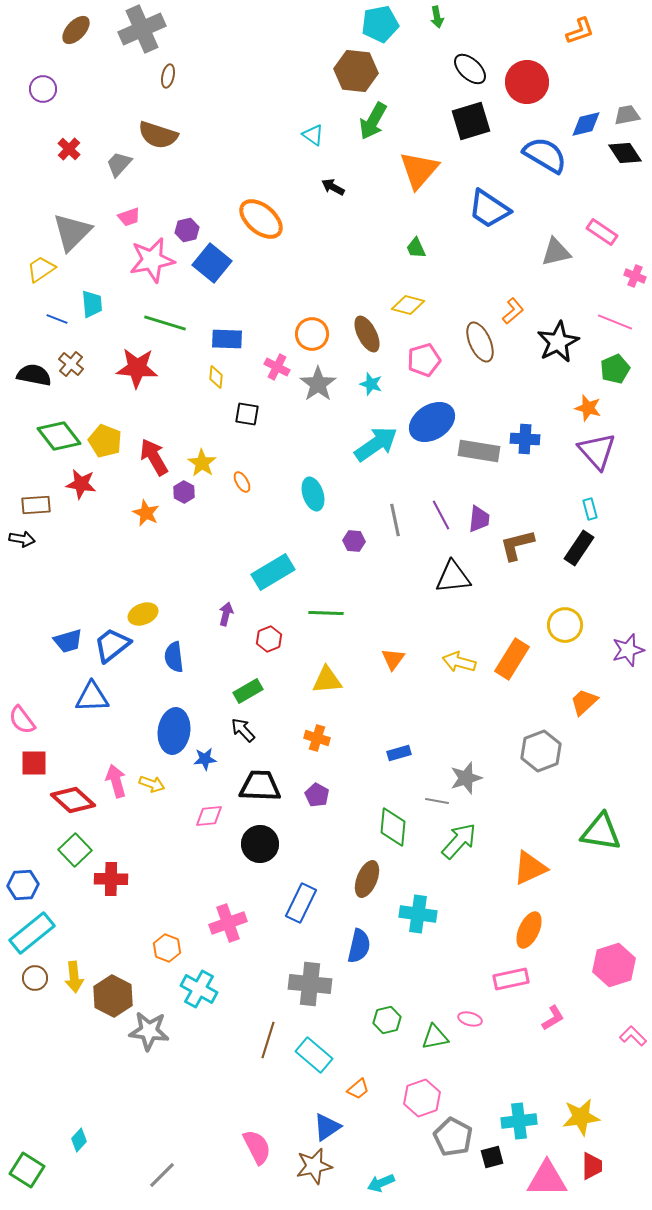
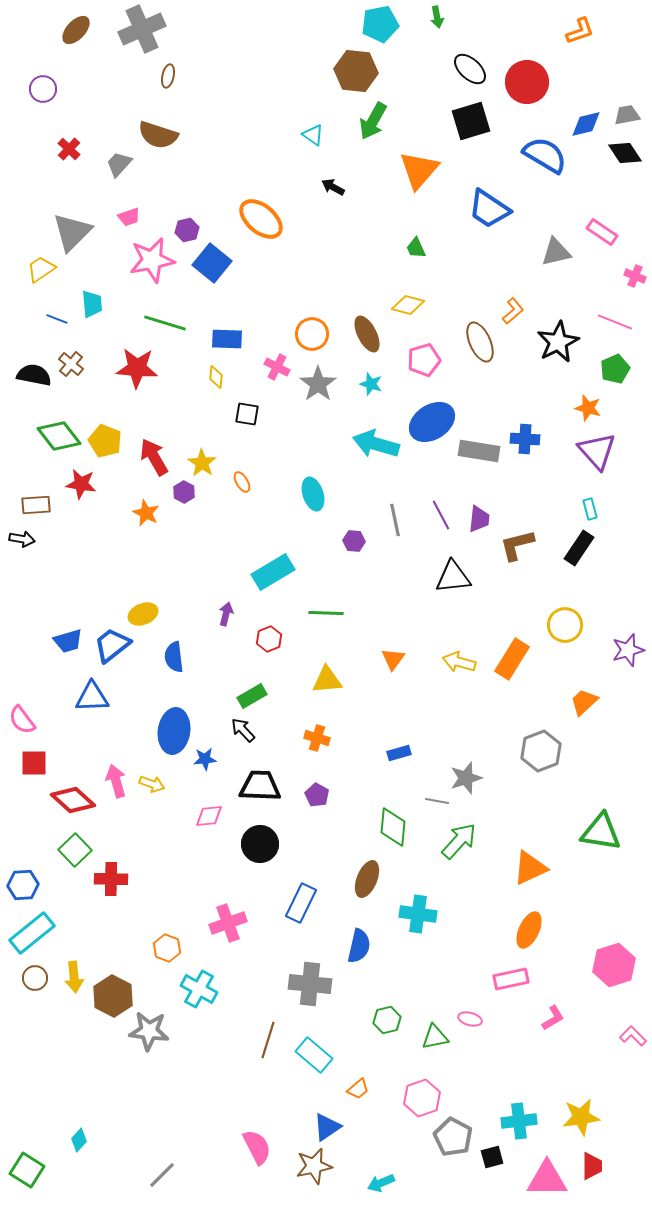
cyan arrow at (376, 444): rotated 129 degrees counterclockwise
green rectangle at (248, 691): moved 4 px right, 5 px down
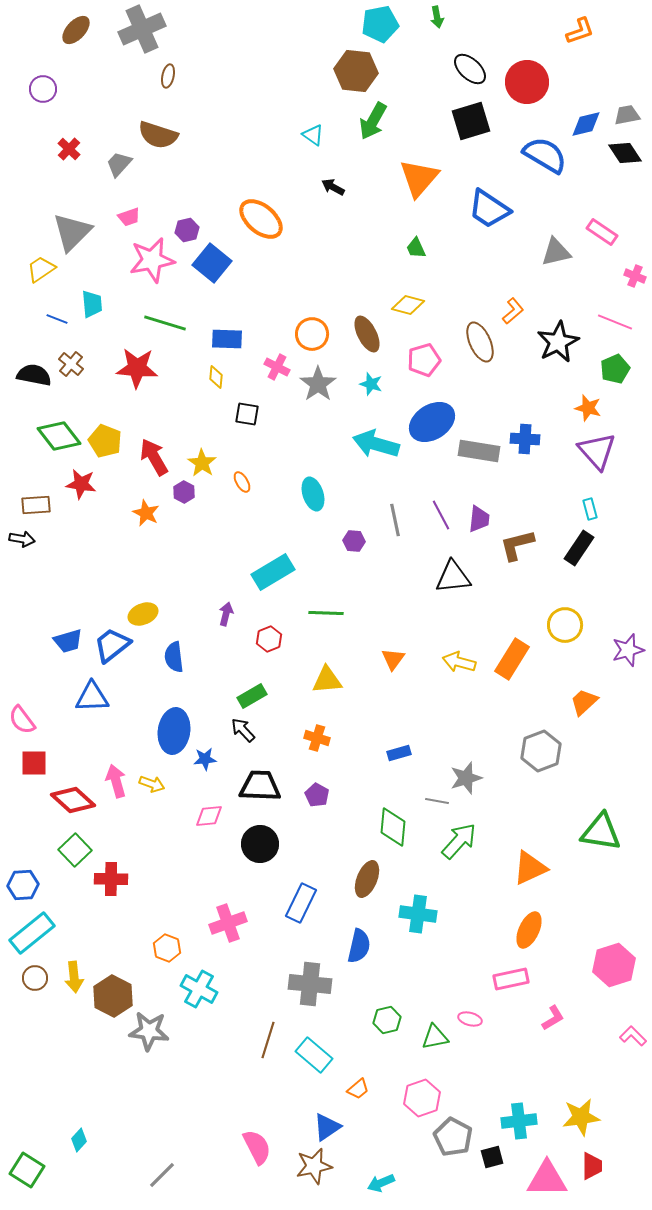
orange triangle at (419, 170): moved 8 px down
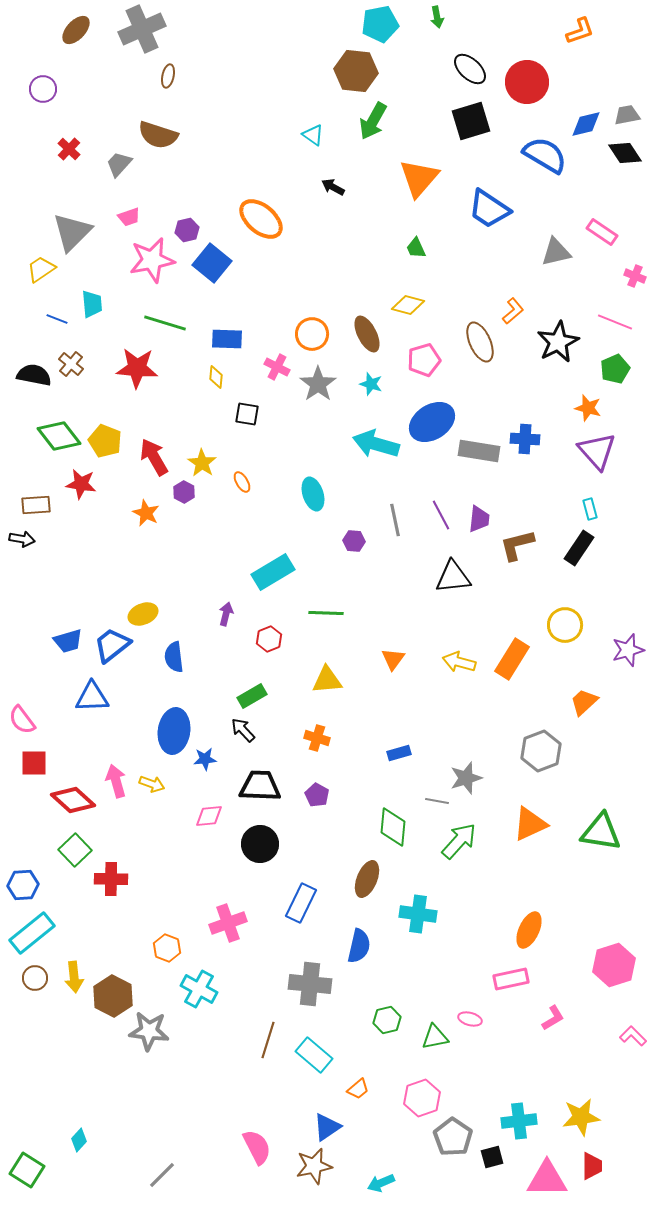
orange triangle at (530, 868): moved 44 px up
gray pentagon at (453, 1137): rotated 6 degrees clockwise
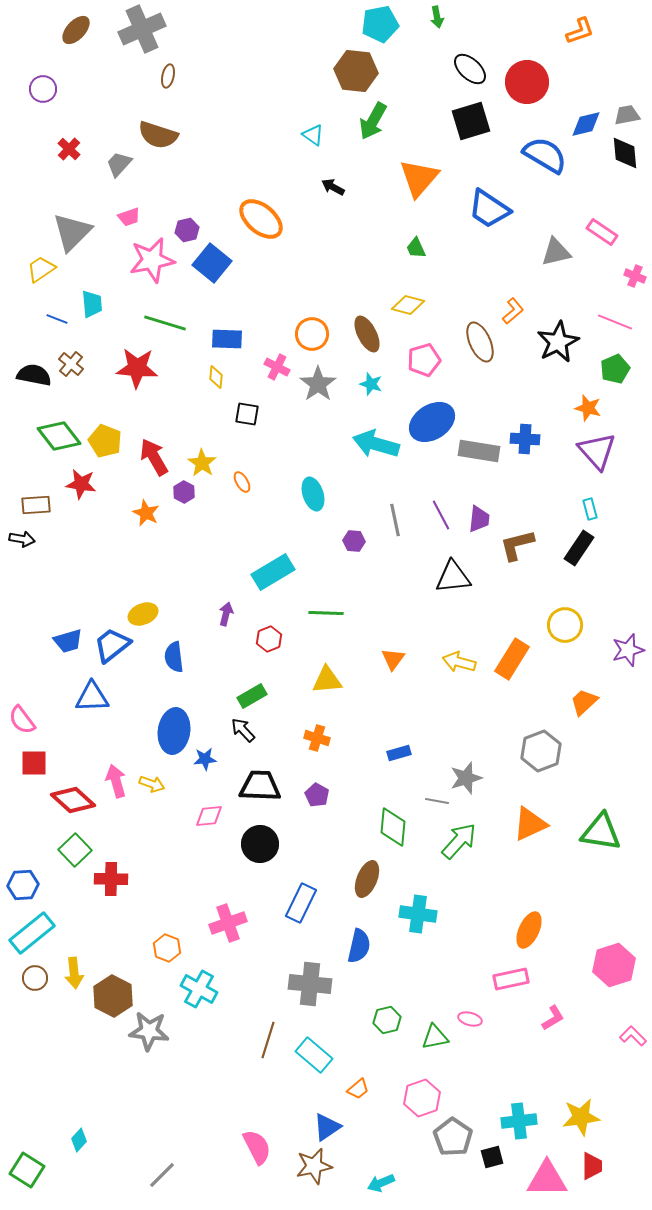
black diamond at (625, 153): rotated 28 degrees clockwise
yellow arrow at (74, 977): moved 4 px up
